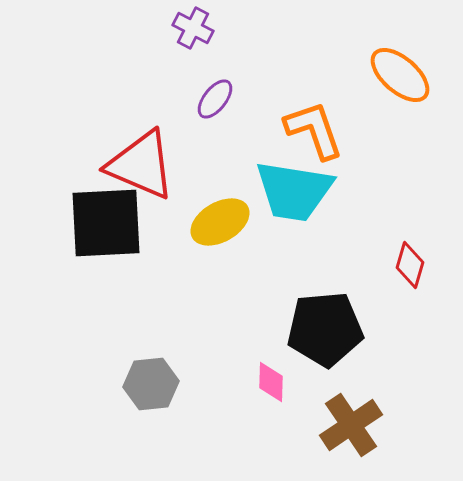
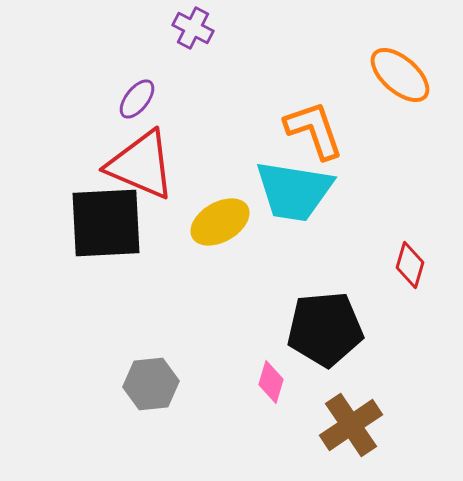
purple ellipse: moved 78 px left
pink diamond: rotated 15 degrees clockwise
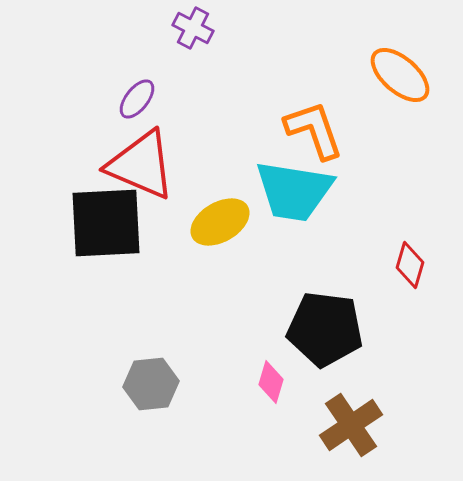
black pentagon: rotated 12 degrees clockwise
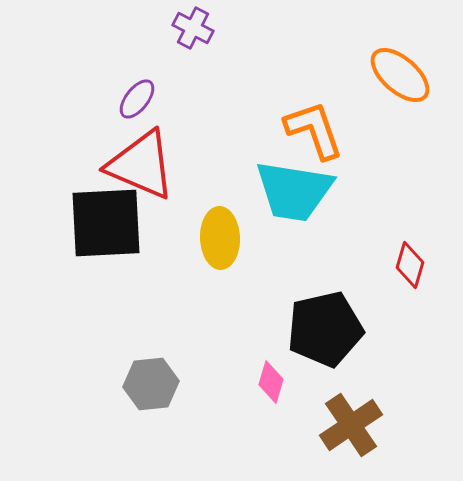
yellow ellipse: moved 16 px down; rotated 62 degrees counterclockwise
black pentagon: rotated 20 degrees counterclockwise
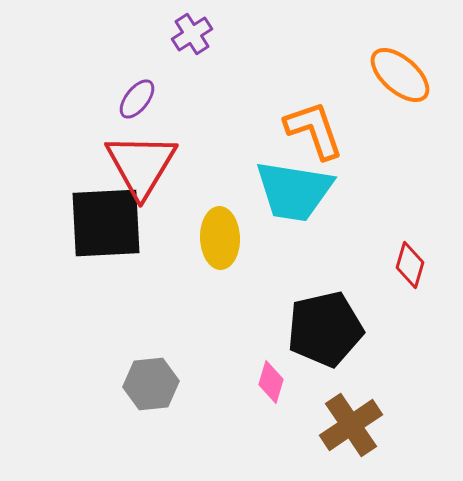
purple cross: moved 1 px left, 6 px down; rotated 30 degrees clockwise
red triangle: rotated 38 degrees clockwise
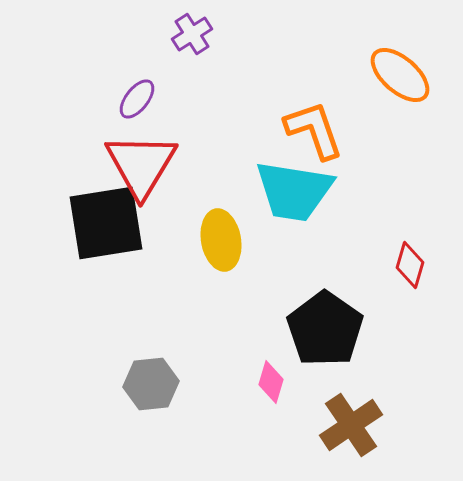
black square: rotated 6 degrees counterclockwise
yellow ellipse: moved 1 px right, 2 px down; rotated 8 degrees counterclockwise
black pentagon: rotated 24 degrees counterclockwise
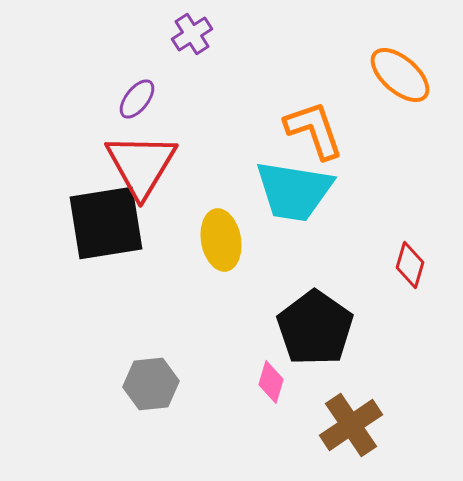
black pentagon: moved 10 px left, 1 px up
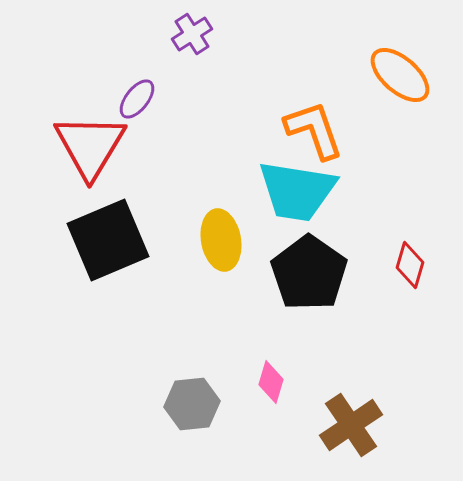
red triangle: moved 51 px left, 19 px up
cyan trapezoid: moved 3 px right
black square: moved 2 px right, 17 px down; rotated 14 degrees counterclockwise
black pentagon: moved 6 px left, 55 px up
gray hexagon: moved 41 px right, 20 px down
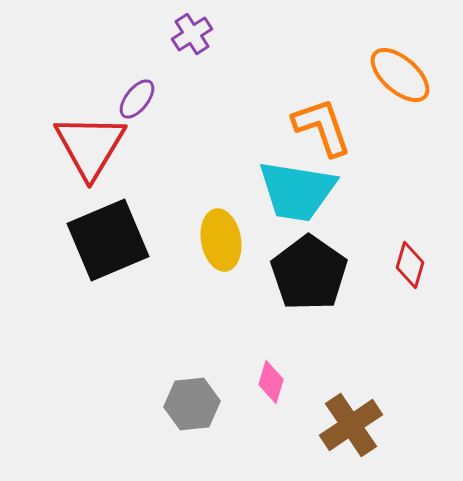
orange L-shape: moved 8 px right, 3 px up
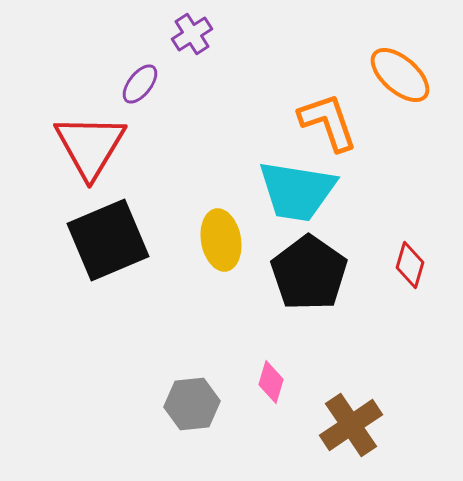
purple ellipse: moved 3 px right, 15 px up
orange L-shape: moved 6 px right, 5 px up
